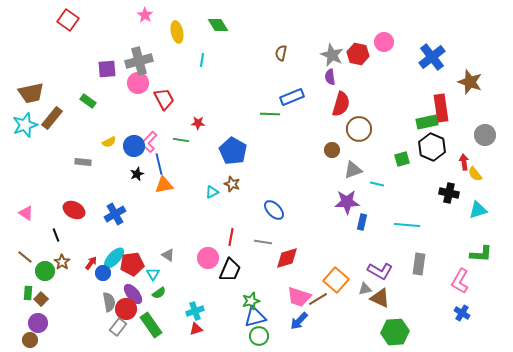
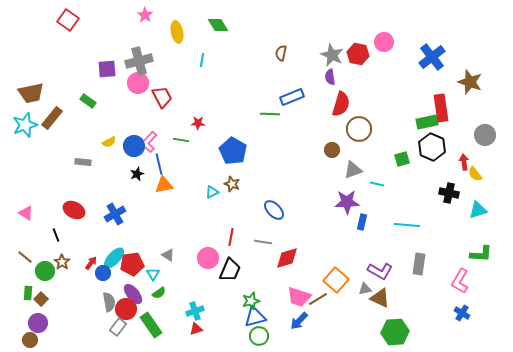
red trapezoid at (164, 99): moved 2 px left, 2 px up
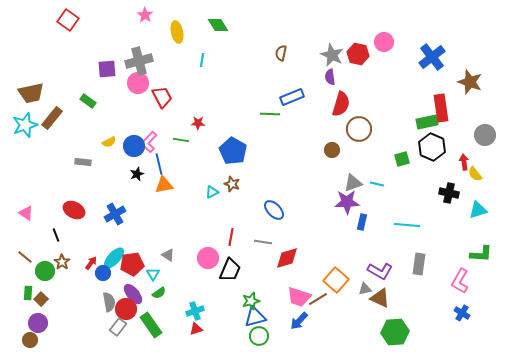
gray triangle at (353, 170): moved 13 px down
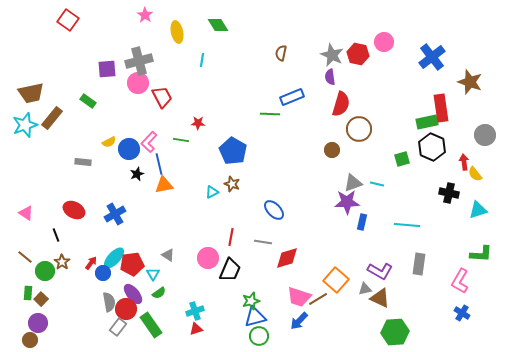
blue circle at (134, 146): moved 5 px left, 3 px down
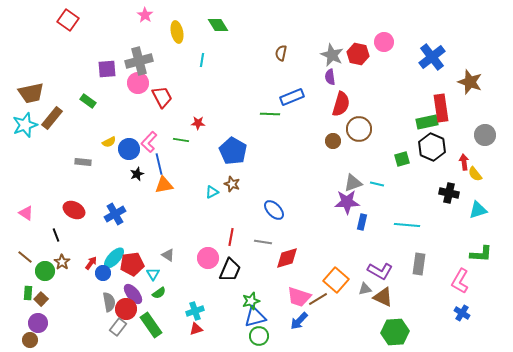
brown circle at (332, 150): moved 1 px right, 9 px up
brown triangle at (380, 298): moved 3 px right, 1 px up
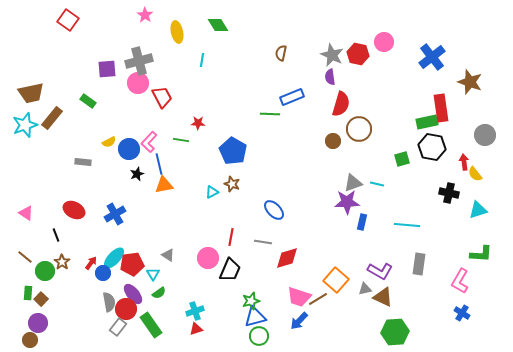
black hexagon at (432, 147): rotated 12 degrees counterclockwise
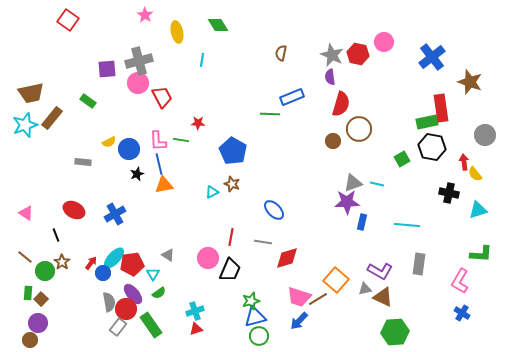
pink L-shape at (149, 142): moved 9 px right, 1 px up; rotated 45 degrees counterclockwise
green square at (402, 159): rotated 14 degrees counterclockwise
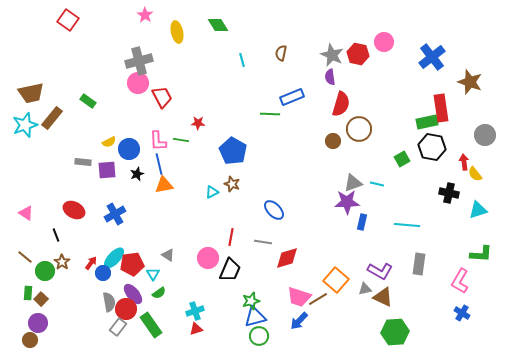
cyan line at (202, 60): moved 40 px right; rotated 24 degrees counterclockwise
purple square at (107, 69): moved 101 px down
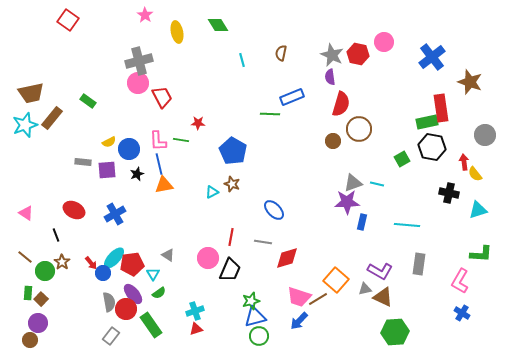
red arrow at (91, 263): rotated 104 degrees clockwise
gray rectangle at (118, 327): moved 7 px left, 9 px down
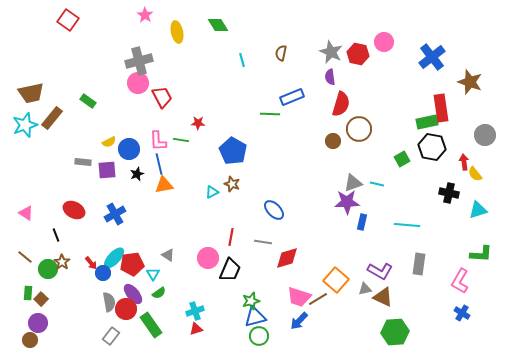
gray star at (332, 55): moved 1 px left, 3 px up
green circle at (45, 271): moved 3 px right, 2 px up
